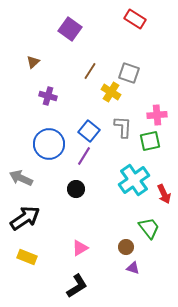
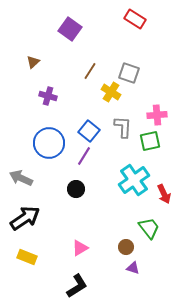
blue circle: moved 1 px up
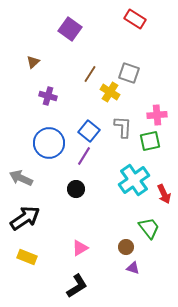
brown line: moved 3 px down
yellow cross: moved 1 px left
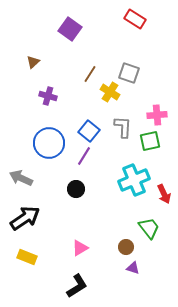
cyan cross: rotated 12 degrees clockwise
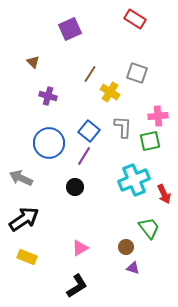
purple square: rotated 30 degrees clockwise
brown triangle: rotated 32 degrees counterclockwise
gray square: moved 8 px right
pink cross: moved 1 px right, 1 px down
black circle: moved 1 px left, 2 px up
black arrow: moved 1 px left, 1 px down
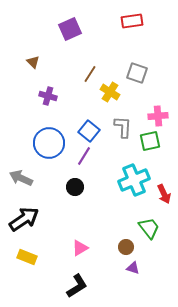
red rectangle: moved 3 px left, 2 px down; rotated 40 degrees counterclockwise
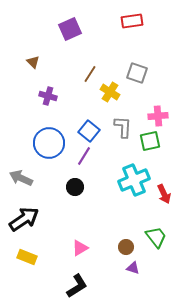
green trapezoid: moved 7 px right, 9 px down
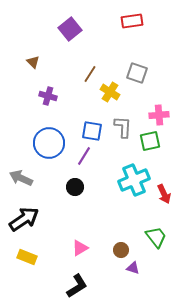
purple square: rotated 15 degrees counterclockwise
pink cross: moved 1 px right, 1 px up
blue square: moved 3 px right; rotated 30 degrees counterclockwise
brown circle: moved 5 px left, 3 px down
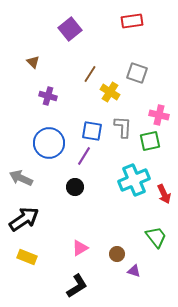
pink cross: rotated 18 degrees clockwise
brown circle: moved 4 px left, 4 px down
purple triangle: moved 1 px right, 3 px down
